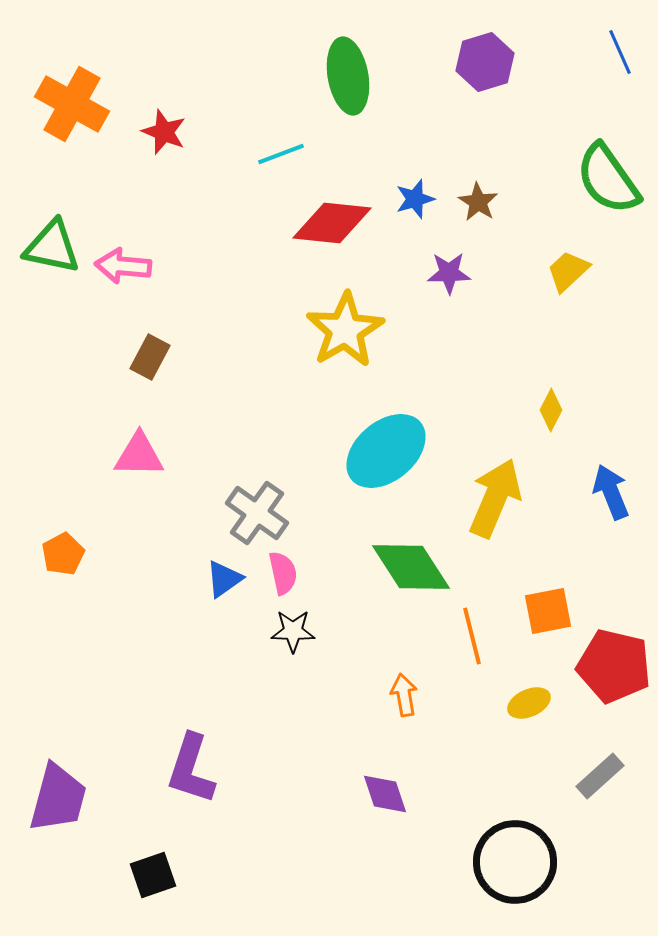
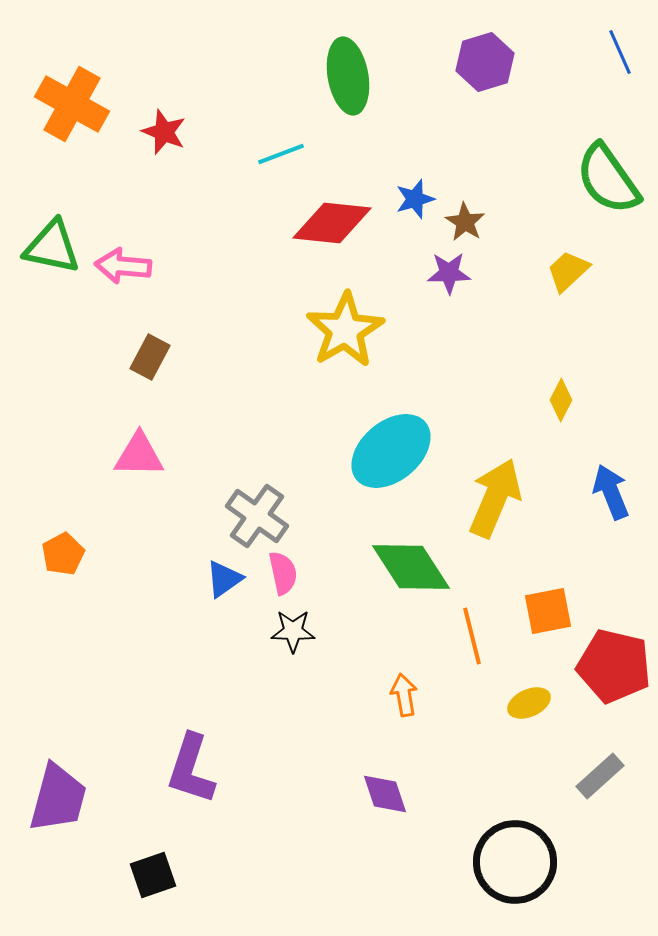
brown star: moved 13 px left, 20 px down
yellow diamond: moved 10 px right, 10 px up
cyan ellipse: moved 5 px right
gray cross: moved 3 px down
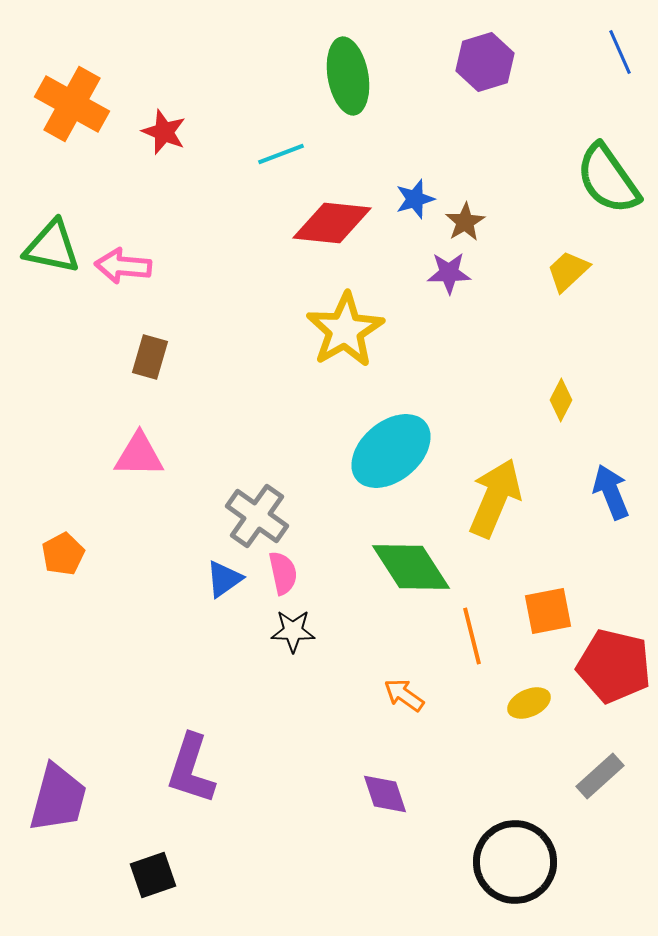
brown star: rotated 9 degrees clockwise
brown rectangle: rotated 12 degrees counterclockwise
orange arrow: rotated 45 degrees counterclockwise
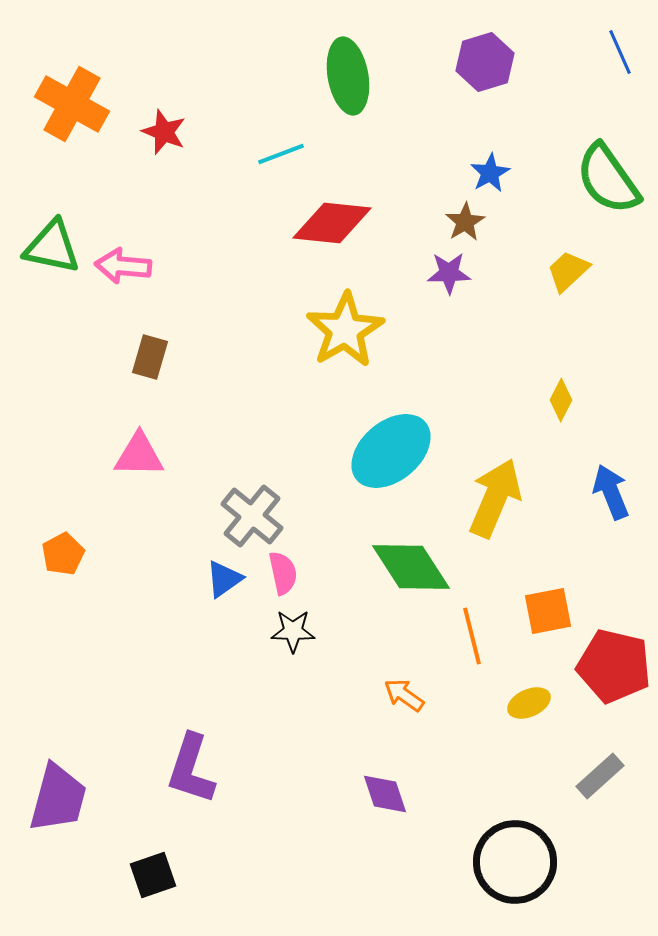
blue star: moved 75 px right, 26 px up; rotated 12 degrees counterclockwise
gray cross: moved 5 px left; rotated 4 degrees clockwise
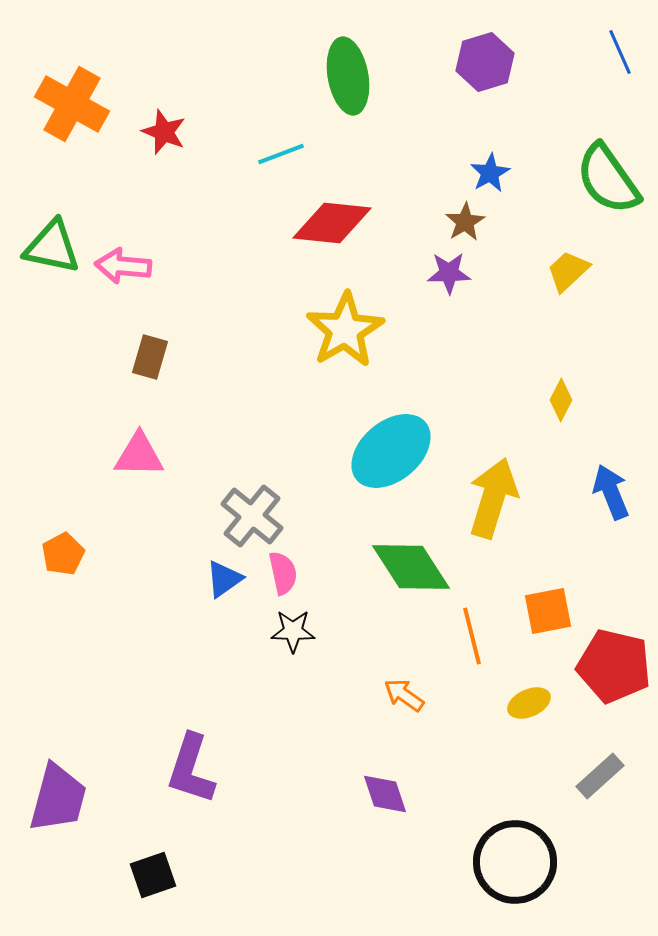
yellow arrow: moved 2 px left; rotated 6 degrees counterclockwise
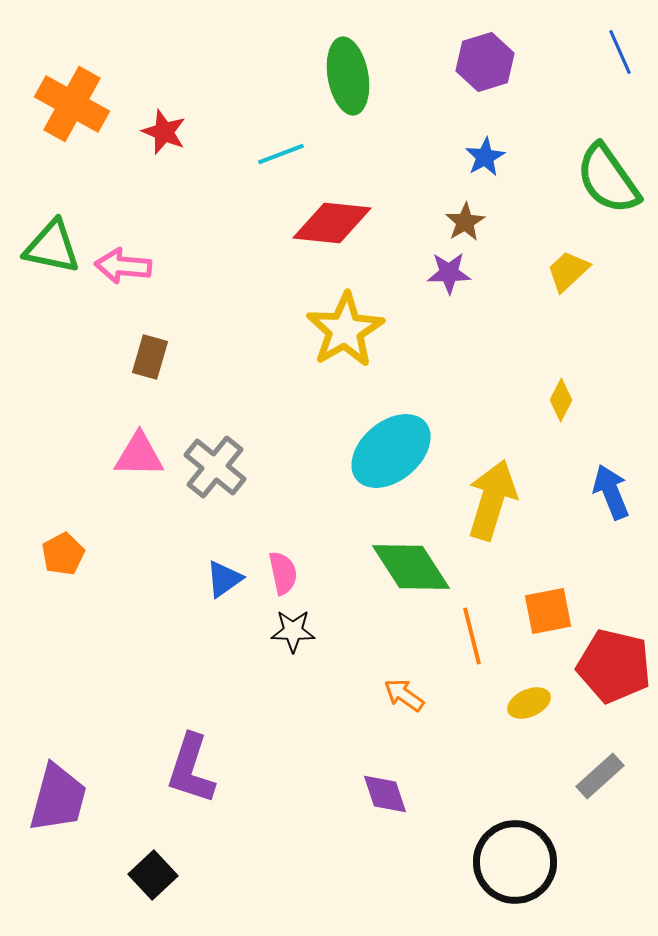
blue star: moved 5 px left, 16 px up
yellow arrow: moved 1 px left, 2 px down
gray cross: moved 37 px left, 49 px up
black square: rotated 24 degrees counterclockwise
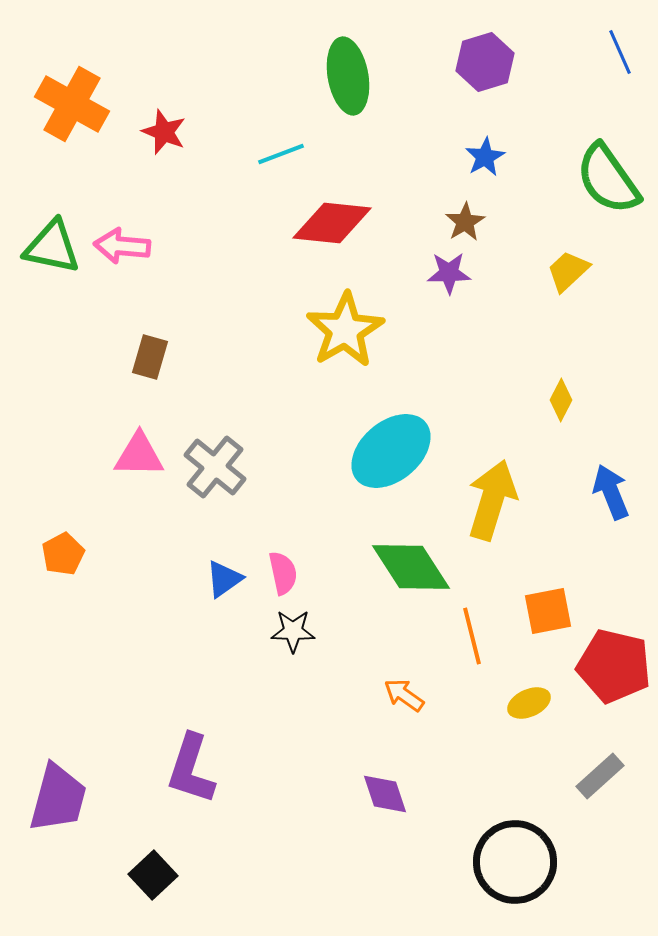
pink arrow: moved 1 px left, 20 px up
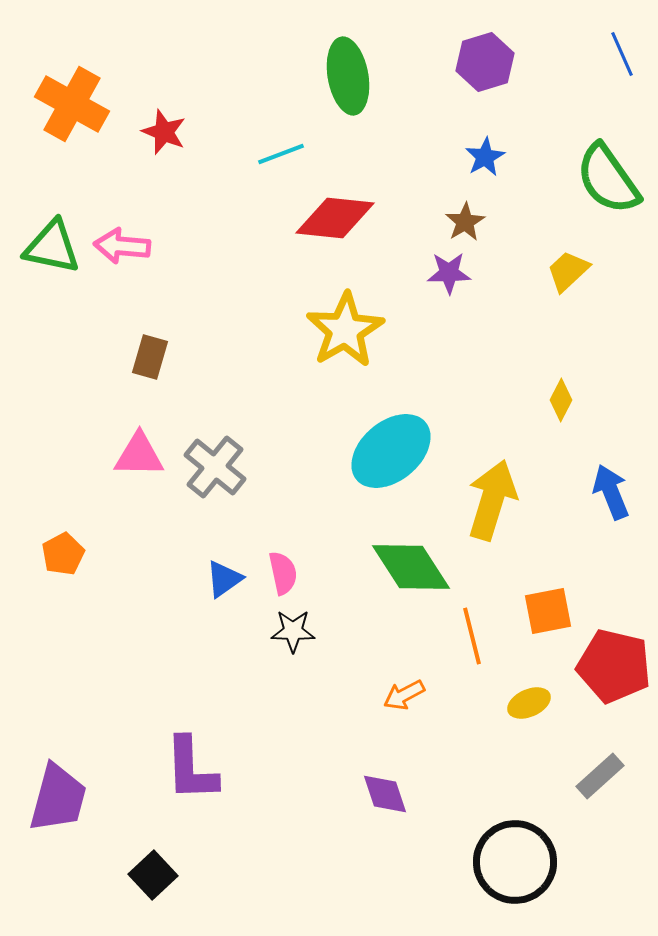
blue line: moved 2 px right, 2 px down
red diamond: moved 3 px right, 5 px up
orange arrow: rotated 63 degrees counterclockwise
purple L-shape: rotated 20 degrees counterclockwise
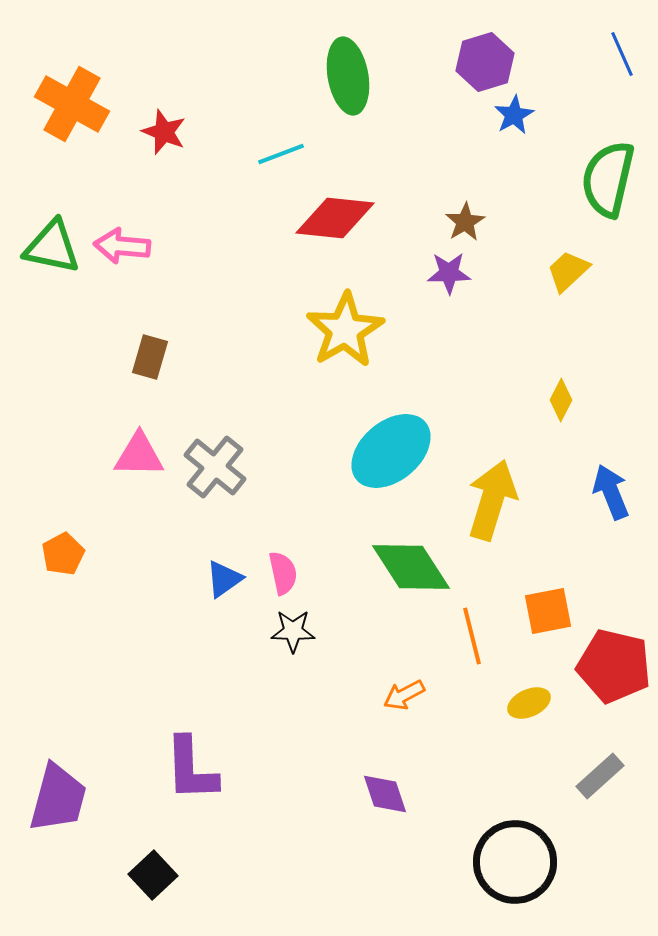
blue star: moved 29 px right, 42 px up
green semicircle: rotated 48 degrees clockwise
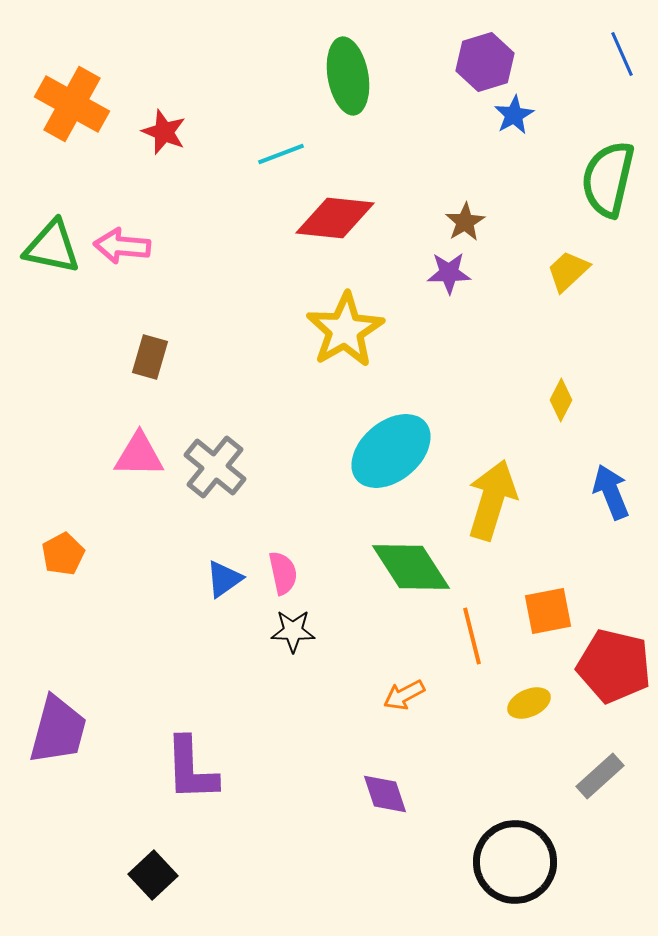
purple trapezoid: moved 68 px up
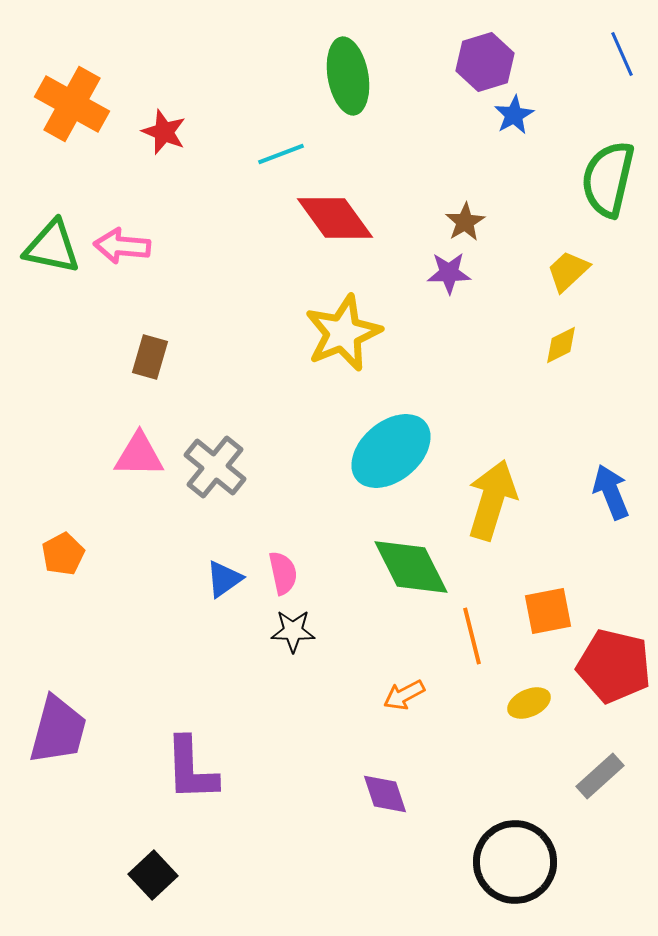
red diamond: rotated 48 degrees clockwise
yellow star: moved 2 px left, 3 px down; rotated 8 degrees clockwise
yellow diamond: moved 55 px up; rotated 36 degrees clockwise
green diamond: rotated 6 degrees clockwise
